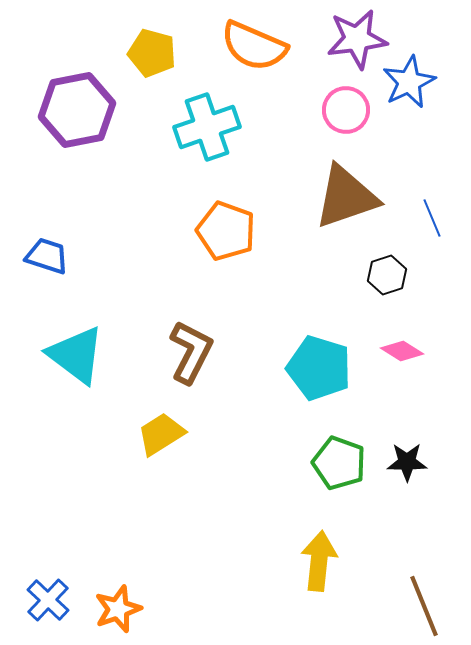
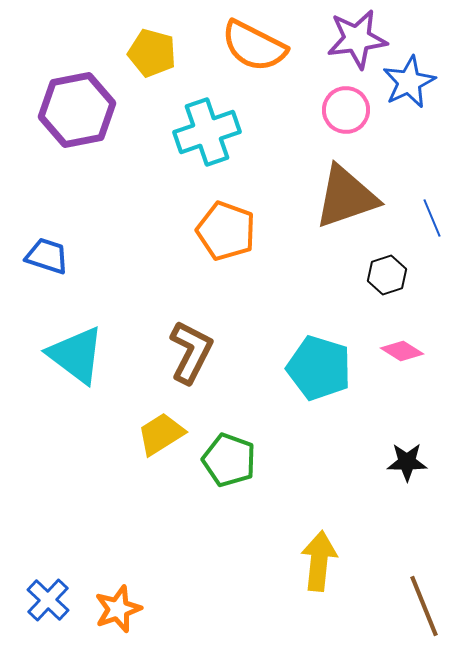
orange semicircle: rotated 4 degrees clockwise
cyan cross: moved 5 px down
green pentagon: moved 110 px left, 3 px up
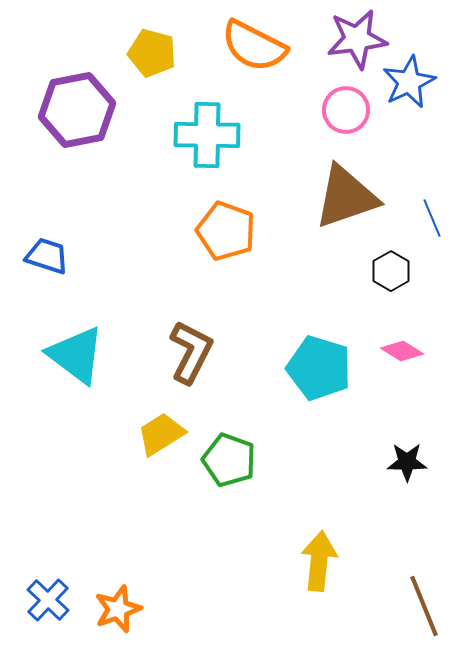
cyan cross: moved 3 px down; rotated 20 degrees clockwise
black hexagon: moved 4 px right, 4 px up; rotated 12 degrees counterclockwise
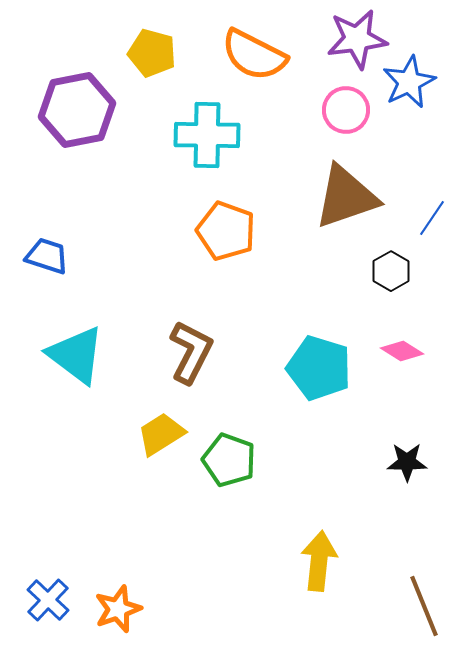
orange semicircle: moved 9 px down
blue line: rotated 57 degrees clockwise
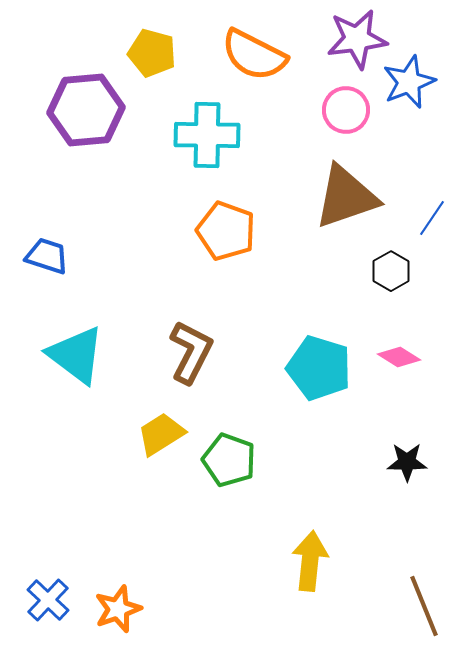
blue star: rotated 4 degrees clockwise
purple hexagon: moved 9 px right; rotated 6 degrees clockwise
pink diamond: moved 3 px left, 6 px down
yellow arrow: moved 9 px left
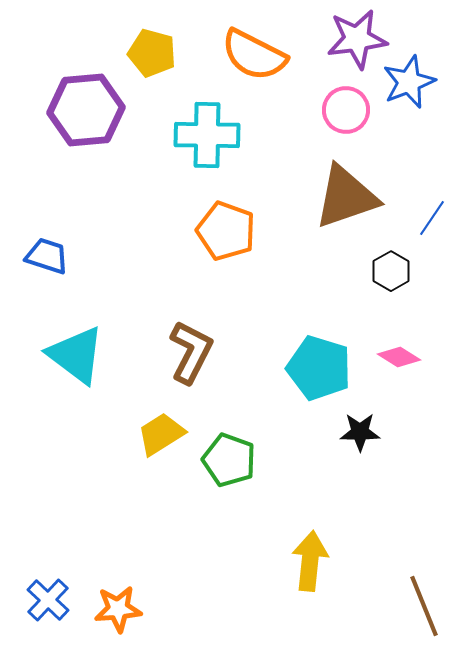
black star: moved 47 px left, 30 px up
orange star: rotated 15 degrees clockwise
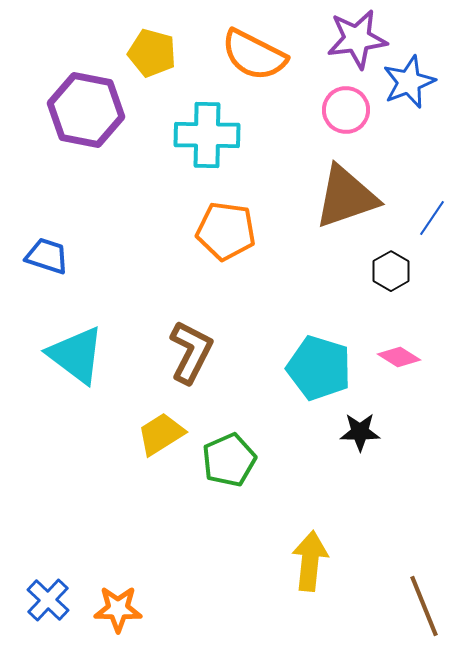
purple hexagon: rotated 16 degrees clockwise
orange pentagon: rotated 12 degrees counterclockwise
green pentagon: rotated 28 degrees clockwise
orange star: rotated 6 degrees clockwise
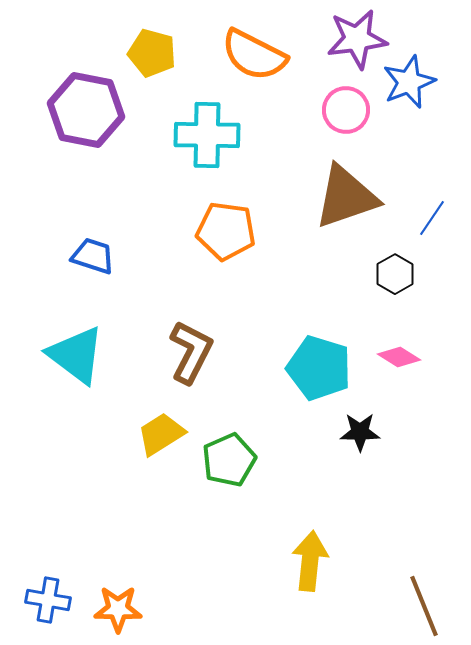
blue trapezoid: moved 46 px right
black hexagon: moved 4 px right, 3 px down
blue cross: rotated 33 degrees counterclockwise
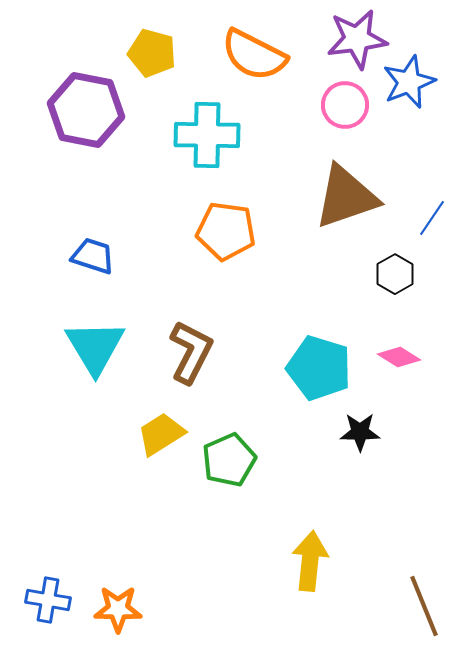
pink circle: moved 1 px left, 5 px up
cyan triangle: moved 19 px right, 8 px up; rotated 22 degrees clockwise
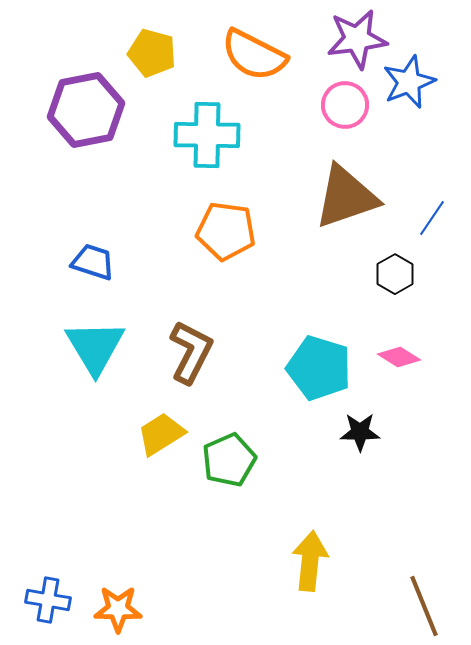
purple hexagon: rotated 22 degrees counterclockwise
blue trapezoid: moved 6 px down
